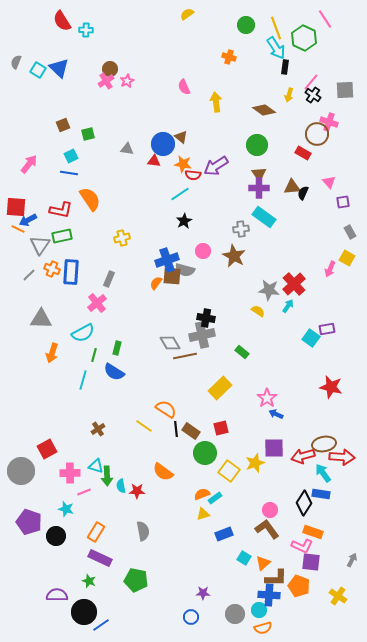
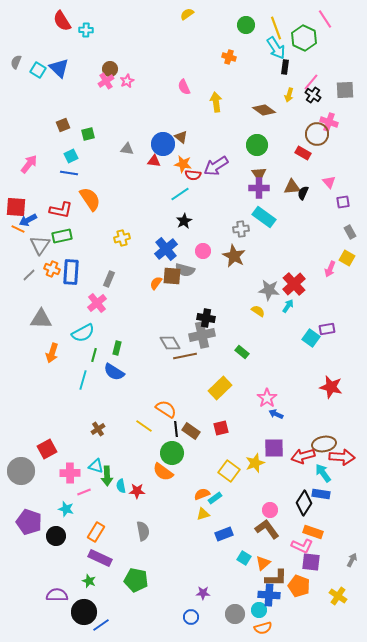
blue cross at (167, 260): moved 1 px left, 11 px up; rotated 20 degrees counterclockwise
green circle at (205, 453): moved 33 px left
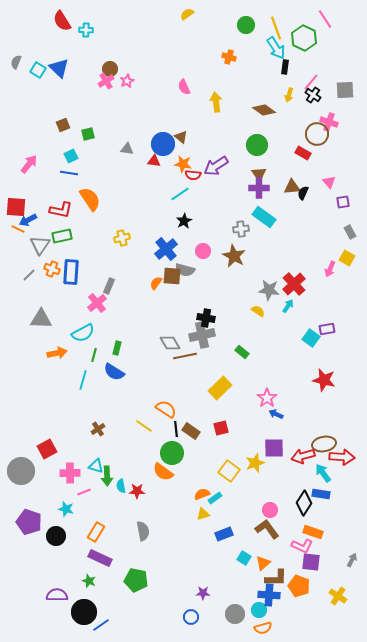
gray rectangle at (109, 279): moved 7 px down
orange arrow at (52, 353): moved 5 px right; rotated 120 degrees counterclockwise
red star at (331, 387): moved 7 px left, 7 px up
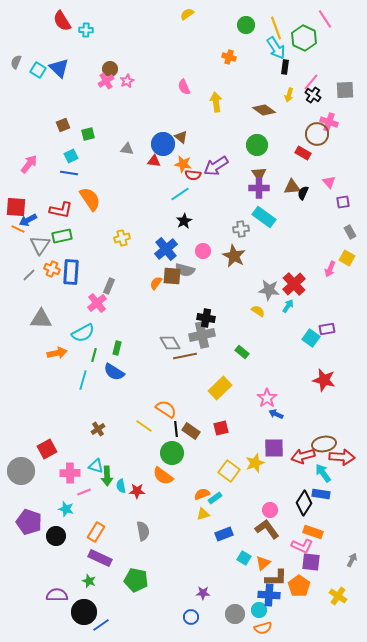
orange semicircle at (163, 472): moved 4 px down
orange pentagon at (299, 586): rotated 15 degrees clockwise
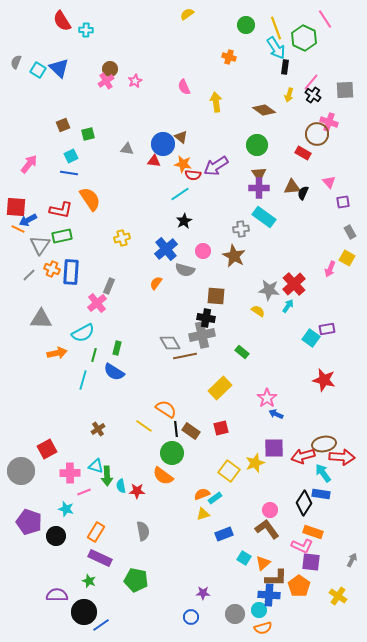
pink star at (127, 81): moved 8 px right
brown square at (172, 276): moved 44 px right, 20 px down
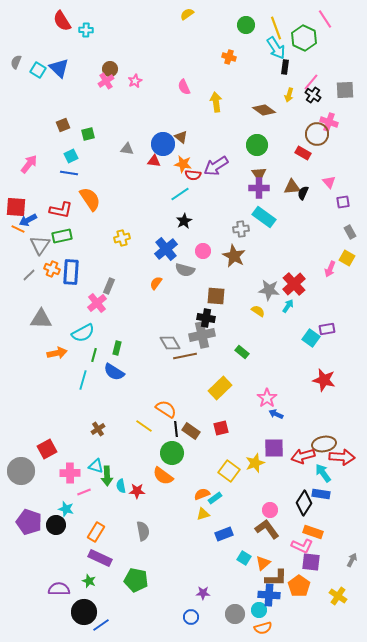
black circle at (56, 536): moved 11 px up
purple semicircle at (57, 595): moved 2 px right, 6 px up
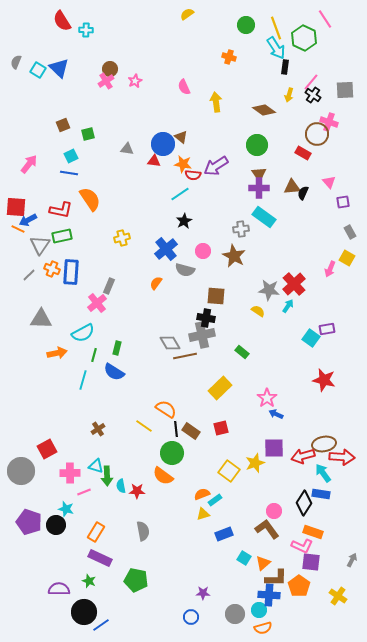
cyan rectangle at (215, 498): moved 2 px down
pink circle at (270, 510): moved 4 px right, 1 px down
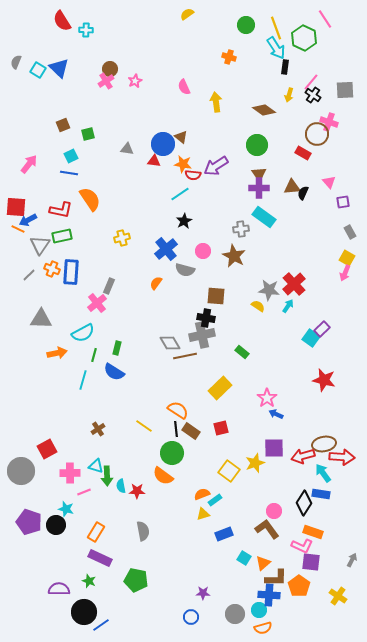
pink arrow at (330, 269): moved 15 px right, 4 px down
yellow semicircle at (258, 311): moved 5 px up
purple rectangle at (327, 329): moved 5 px left; rotated 35 degrees counterclockwise
orange semicircle at (166, 409): moved 12 px right, 1 px down
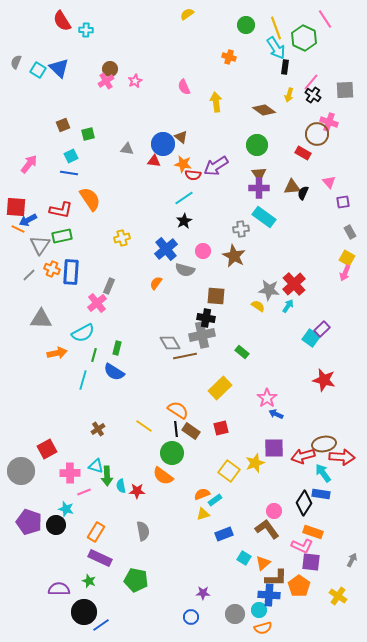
cyan line at (180, 194): moved 4 px right, 4 px down
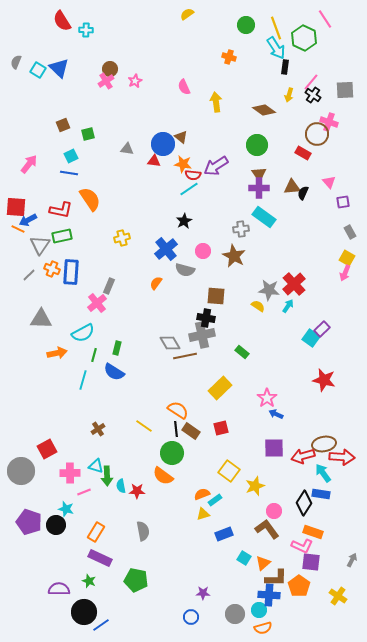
cyan line at (184, 198): moved 5 px right, 9 px up
yellow star at (255, 463): moved 23 px down
